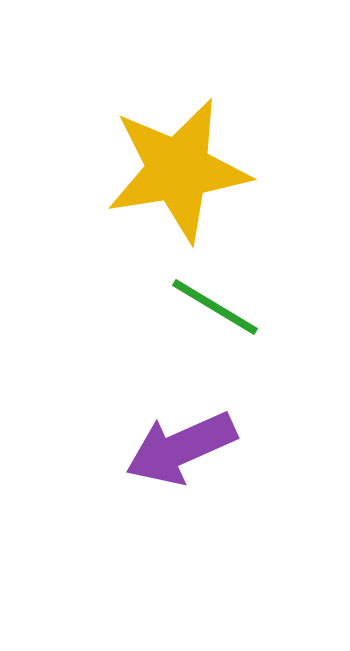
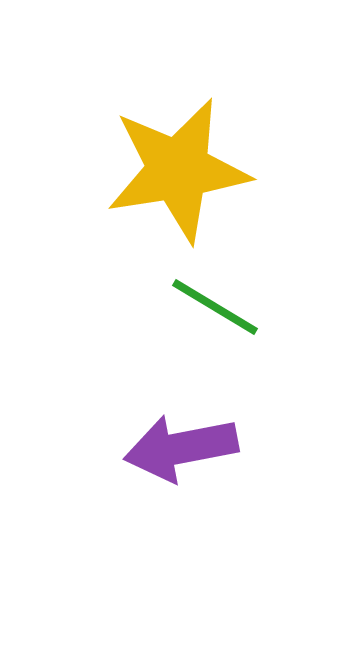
purple arrow: rotated 13 degrees clockwise
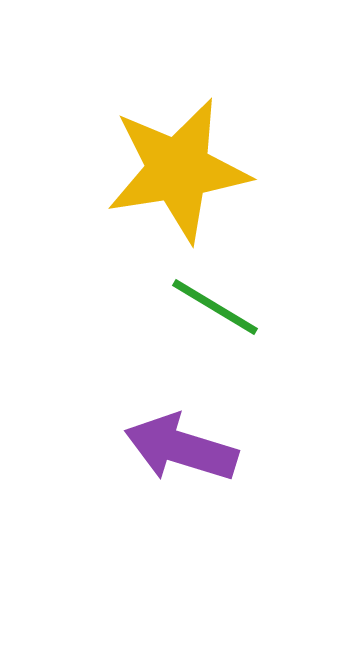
purple arrow: rotated 28 degrees clockwise
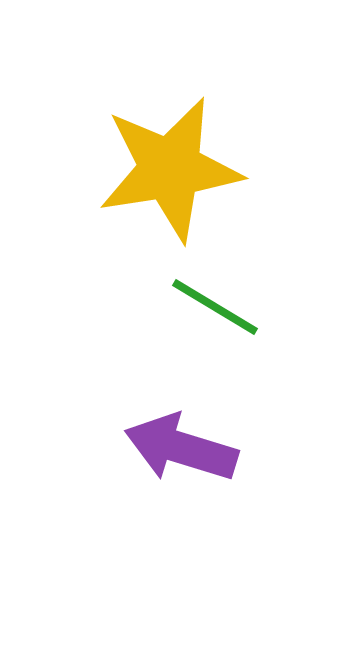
yellow star: moved 8 px left, 1 px up
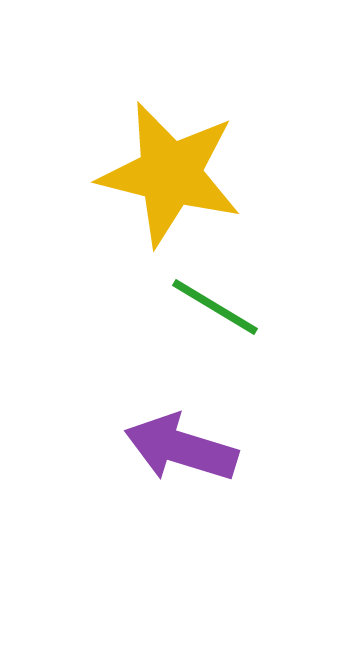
yellow star: moved 5 px down; rotated 23 degrees clockwise
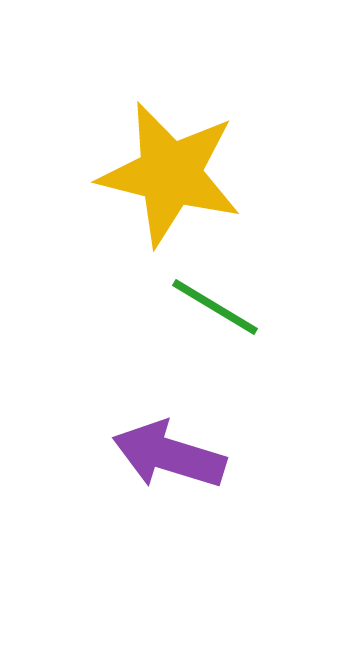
purple arrow: moved 12 px left, 7 px down
